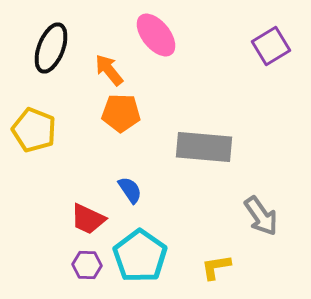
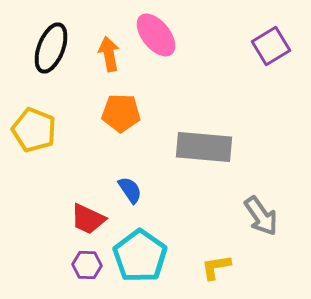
orange arrow: moved 16 px up; rotated 28 degrees clockwise
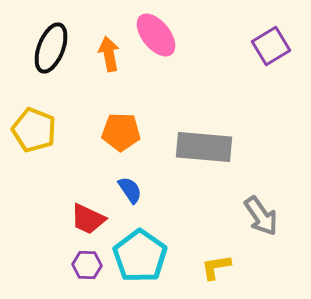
orange pentagon: moved 19 px down
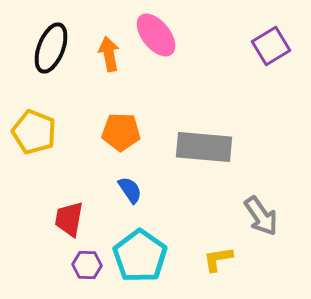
yellow pentagon: moved 2 px down
red trapezoid: moved 19 px left; rotated 75 degrees clockwise
yellow L-shape: moved 2 px right, 8 px up
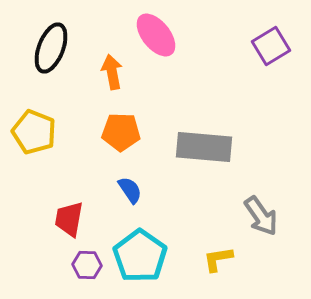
orange arrow: moved 3 px right, 18 px down
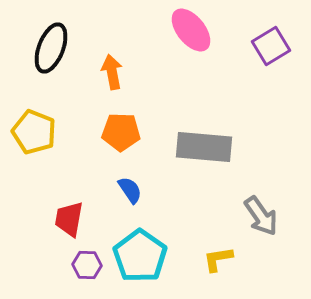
pink ellipse: moved 35 px right, 5 px up
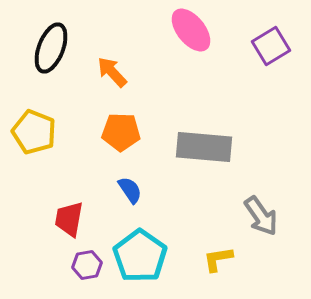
orange arrow: rotated 32 degrees counterclockwise
purple hexagon: rotated 12 degrees counterclockwise
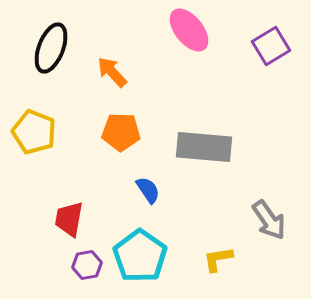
pink ellipse: moved 2 px left
blue semicircle: moved 18 px right
gray arrow: moved 8 px right, 4 px down
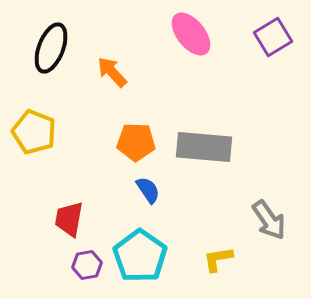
pink ellipse: moved 2 px right, 4 px down
purple square: moved 2 px right, 9 px up
orange pentagon: moved 15 px right, 10 px down
